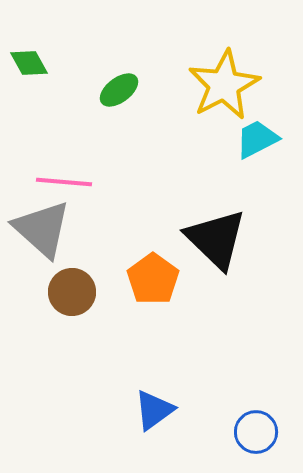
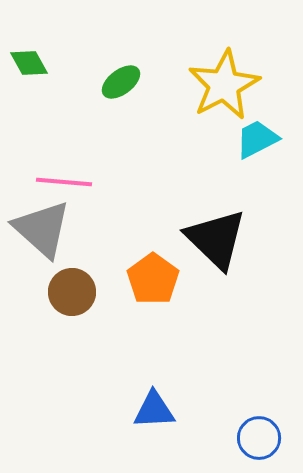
green ellipse: moved 2 px right, 8 px up
blue triangle: rotated 33 degrees clockwise
blue circle: moved 3 px right, 6 px down
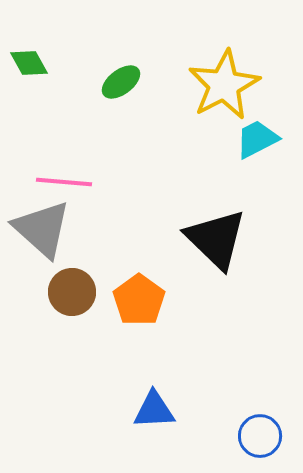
orange pentagon: moved 14 px left, 21 px down
blue circle: moved 1 px right, 2 px up
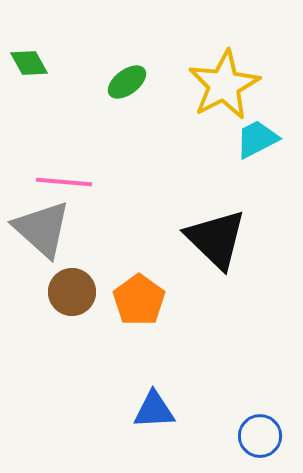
green ellipse: moved 6 px right
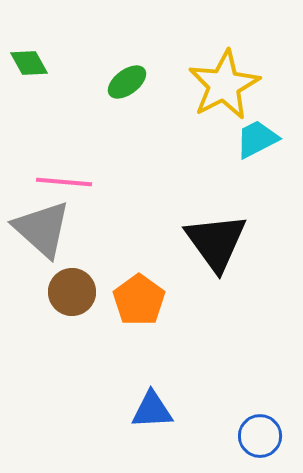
black triangle: moved 3 px down; rotated 10 degrees clockwise
blue triangle: moved 2 px left
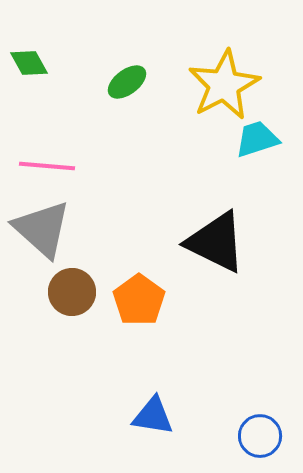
cyan trapezoid: rotated 9 degrees clockwise
pink line: moved 17 px left, 16 px up
black triangle: rotated 28 degrees counterclockwise
blue triangle: moved 1 px right, 6 px down; rotated 12 degrees clockwise
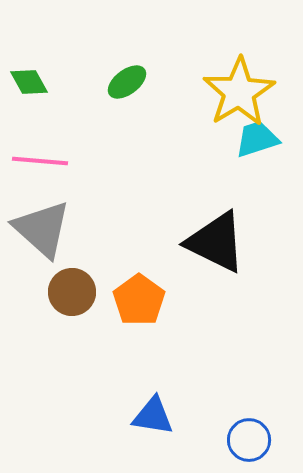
green diamond: moved 19 px down
yellow star: moved 15 px right, 7 px down; rotated 4 degrees counterclockwise
pink line: moved 7 px left, 5 px up
blue circle: moved 11 px left, 4 px down
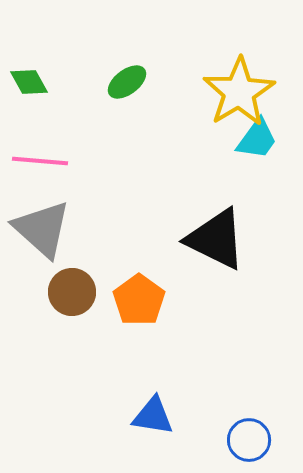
cyan trapezoid: rotated 144 degrees clockwise
black triangle: moved 3 px up
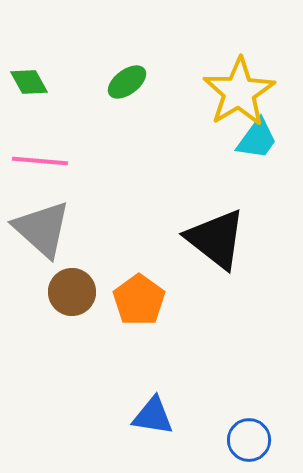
black triangle: rotated 12 degrees clockwise
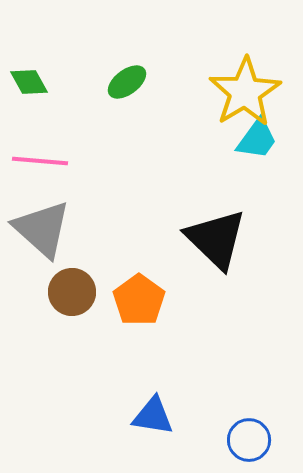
yellow star: moved 6 px right
black triangle: rotated 6 degrees clockwise
